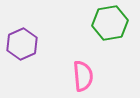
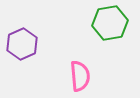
pink semicircle: moved 3 px left
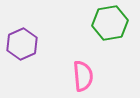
pink semicircle: moved 3 px right
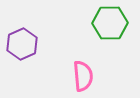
green hexagon: rotated 8 degrees clockwise
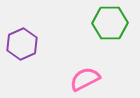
pink semicircle: moved 2 px right, 3 px down; rotated 112 degrees counterclockwise
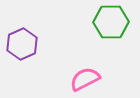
green hexagon: moved 1 px right, 1 px up
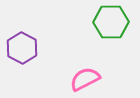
purple hexagon: moved 4 px down; rotated 8 degrees counterclockwise
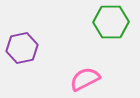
purple hexagon: rotated 20 degrees clockwise
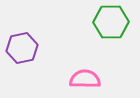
pink semicircle: rotated 28 degrees clockwise
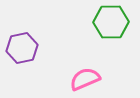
pink semicircle: rotated 24 degrees counterclockwise
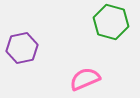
green hexagon: rotated 16 degrees clockwise
